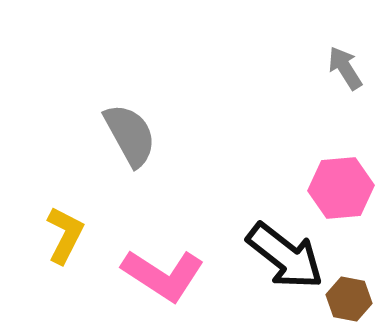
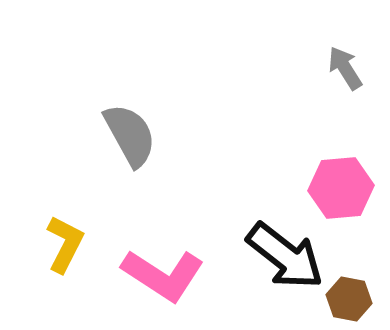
yellow L-shape: moved 9 px down
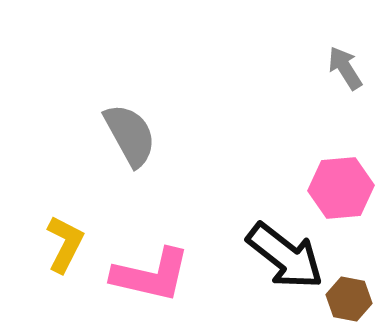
pink L-shape: moved 12 px left; rotated 20 degrees counterclockwise
